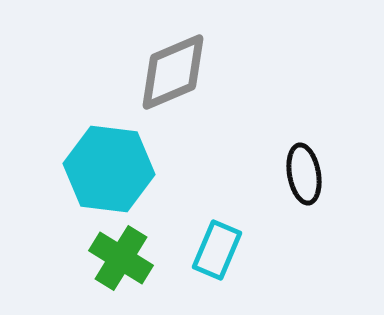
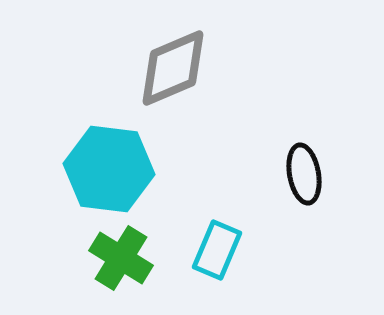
gray diamond: moved 4 px up
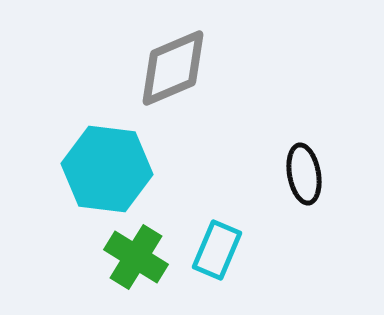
cyan hexagon: moved 2 px left
green cross: moved 15 px right, 1 px up
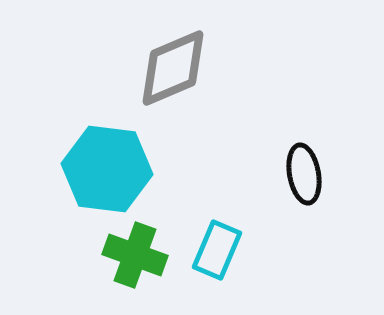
green cross: moved 1 px left, 2 px up; rotated 12 degrees counterclockwise
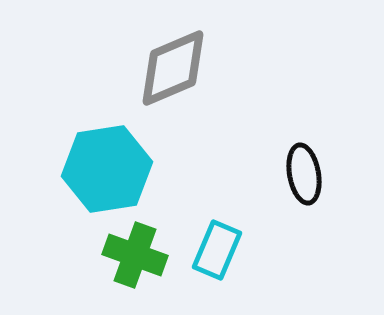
cyan hexagon: rotated 16 degrees counterclockwise
